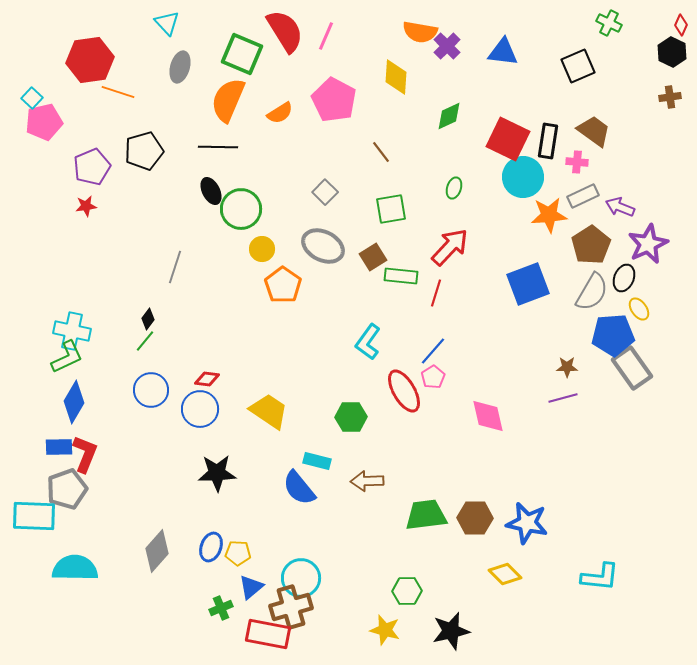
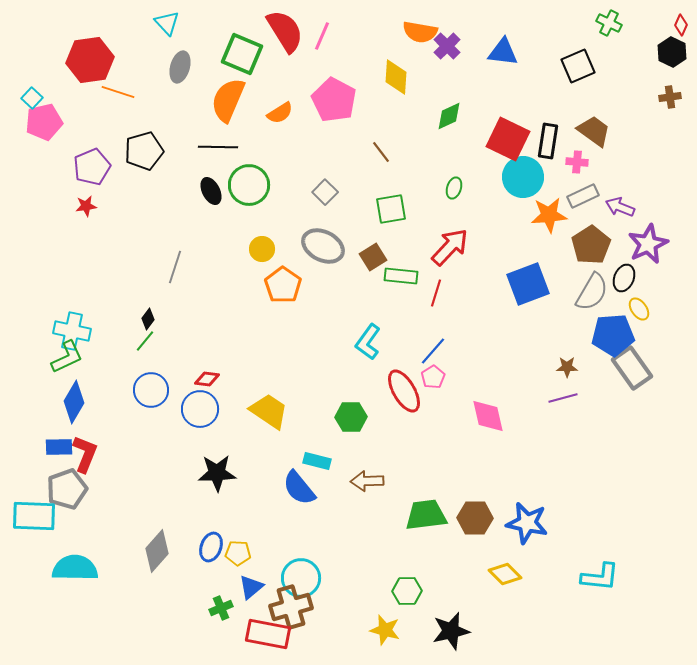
pink line at (326, 36): moved 4 px left
green circle at (241, 209): moved 8 px right, 24 px up
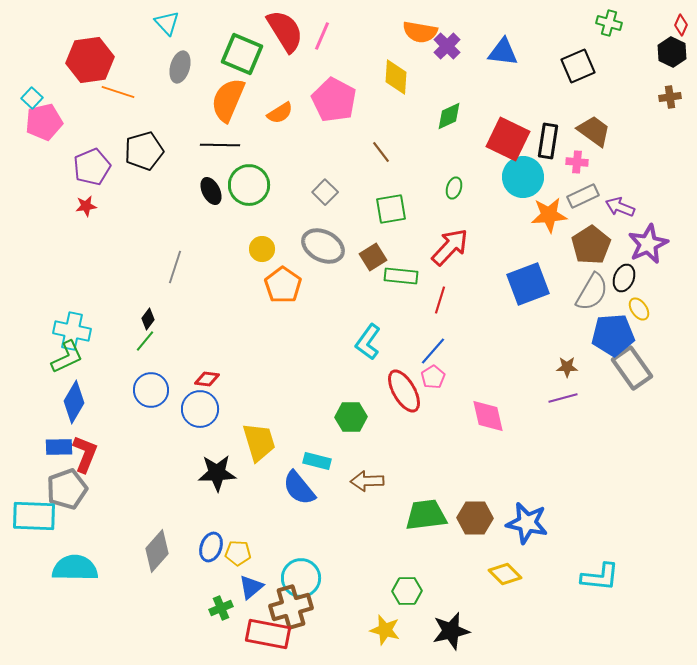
green cross at (609, 23): rotated 10 degrees counterclockwise
black line at (218, 147): moved 2 px right, 2 px up
red line at (436, 293): moved 4 px right, 7 px down
yellow trapezoid at (269, 411): moved 10 px left, 31 px down; rotated 39 degrees clockwise
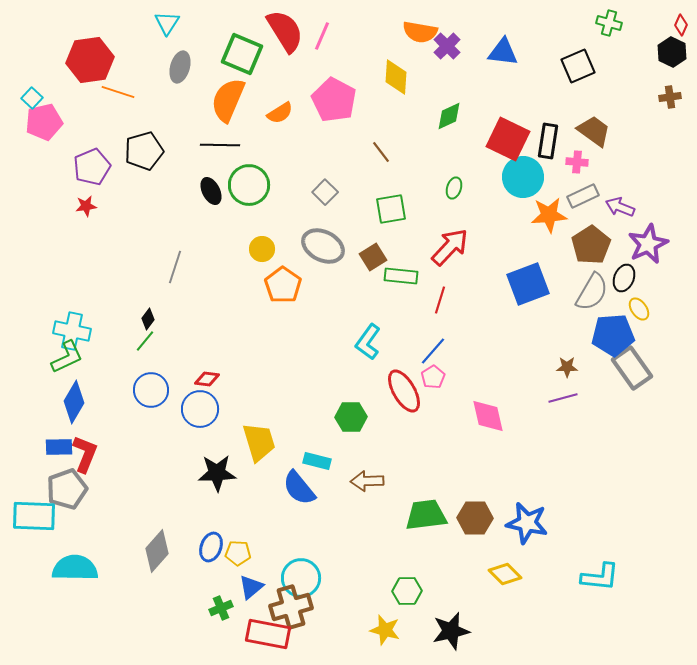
cyan triangle at (167, 23): rotated 16 degrees clockwise
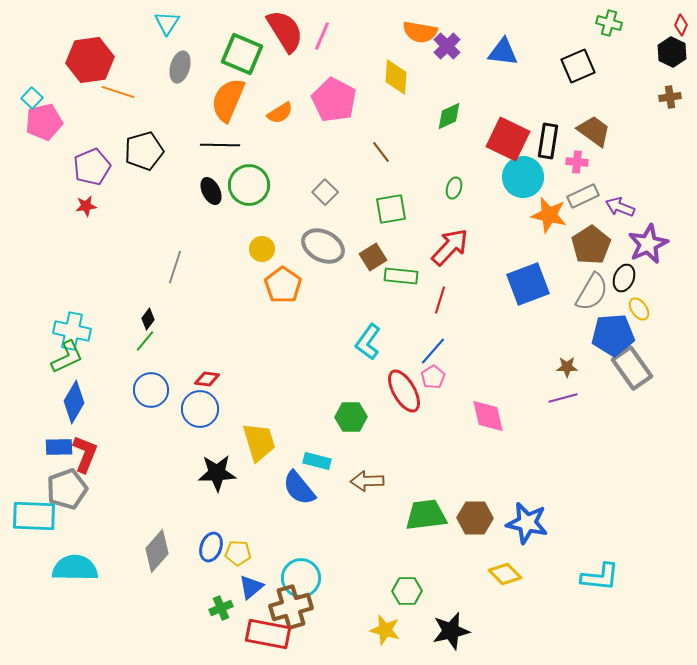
orange star at (549, 215): rotated 18 degrees clockwise
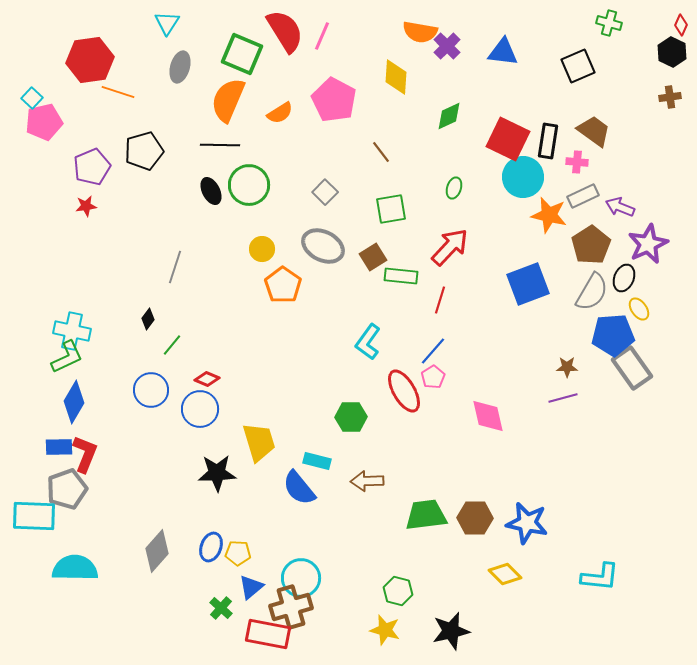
green line at (145, 341): moved 27 px right, 4 px down
red diamond at (207, 379): rotated 15 degrees clockwise
green hexagon at (407, 591): moved 9 px left; rotated 16 degrees clockwise
green cross at (221, 608): rotated 25 degrees counterclockwise
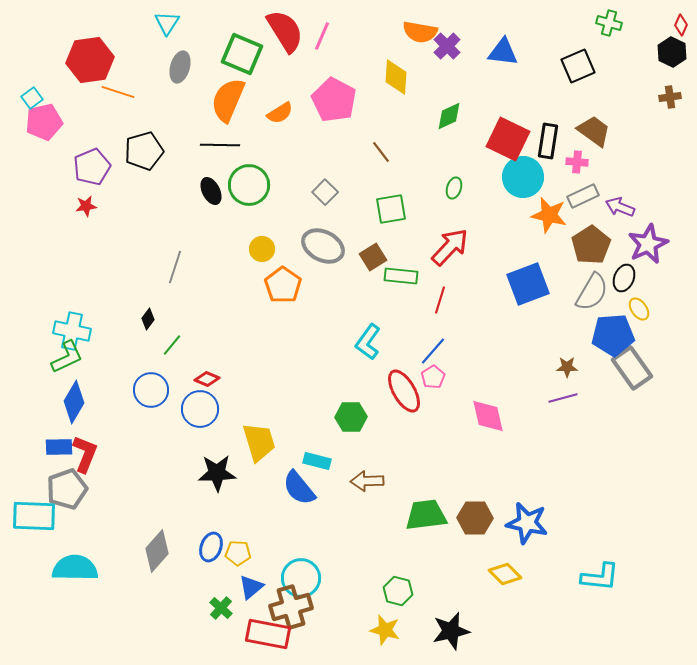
cyan square at (32, 98): rotated 10 degrees clockwise
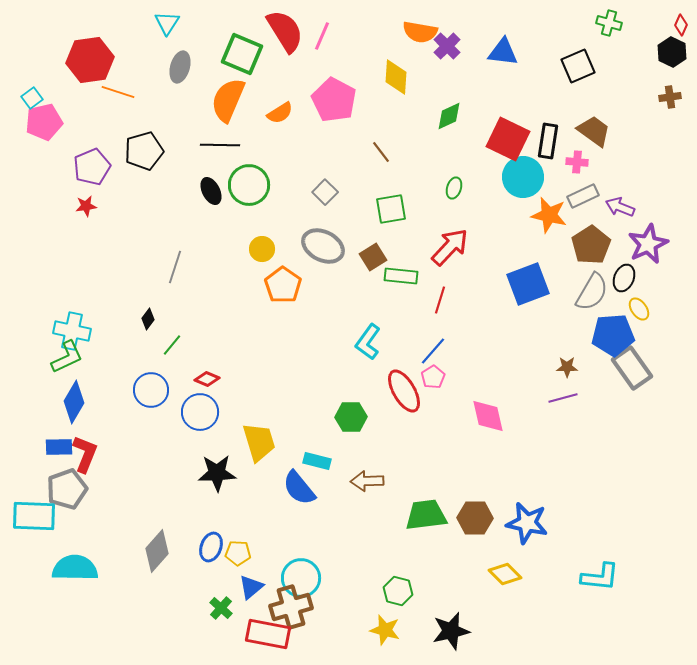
blue circle at (200, 409): moved 3 px down
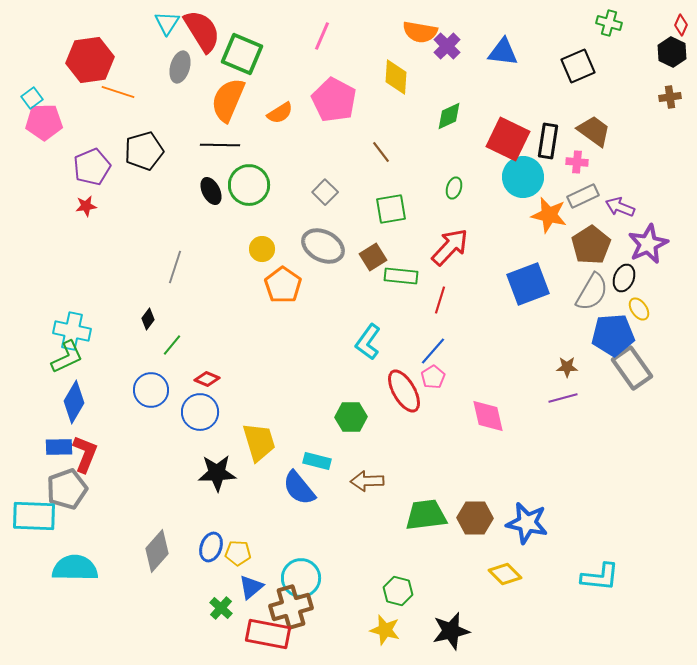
red semicircle at (285, 31): moved 83 px left
pink pentagon at (44, 122): rotated 12 degrees clockwise
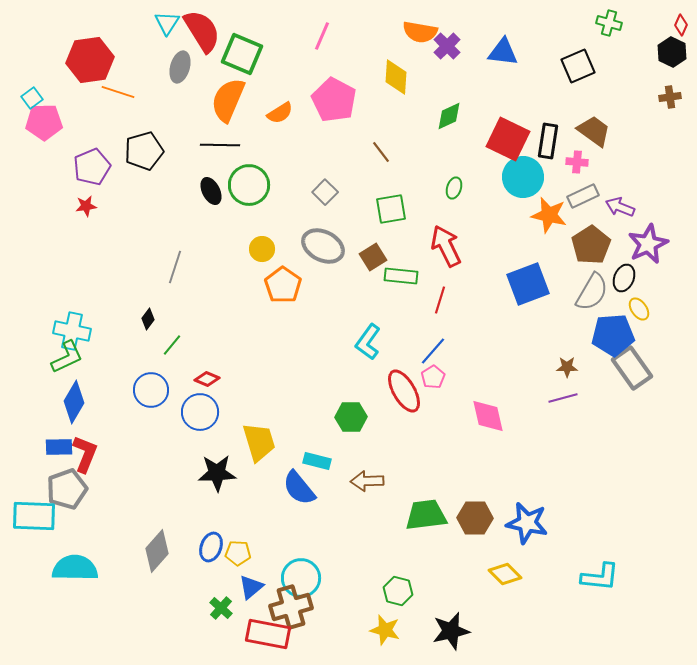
red arrow at (450, 247): moved 4 px left, 1 px up; rotated 69 degrees counterclockwise
